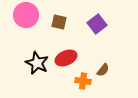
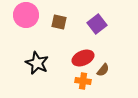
red ellipse: moved 17 px right
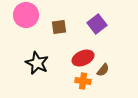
brown square: moved 5 px down; rotated 21 degrees counterclockwise
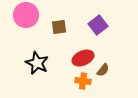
purple square: moved 1 px right, 1 px down
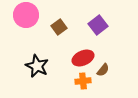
brown square: rotated 28 degrees counterclockwise
black star: moved 3 px down
orange cross: rotated 14 degrees counterclockwise
